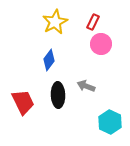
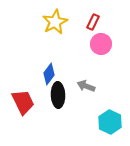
blue diamond: moved 14 px down
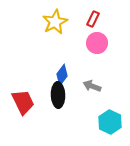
red rectangle: moved 3 px up
pink circle: moved 4 px left, 1 px up
blue diamond: moved 13 px right, 1 px down
gray arrow: moved 6 px right
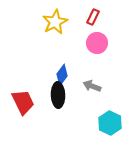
red rectangle: moved 2 px up
cyan hexagon: moved 1 px down
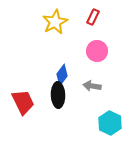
pink circle: moved 8 px down
gray arrow: rotated 12 degrees counterclockwise
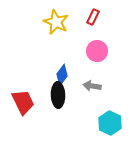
yellow star: moved 1 px right; rotated 20 degrees counterclockwise
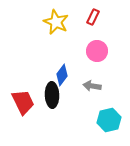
black ellipse: moved 6 px left
cyan hexagon: moved 1 px left, 3 px up; rotated 20 degrees clockwise
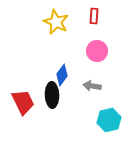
red rectangle: moved 1 px right, 1 px up; rotated 21 degrees counterclockwise
